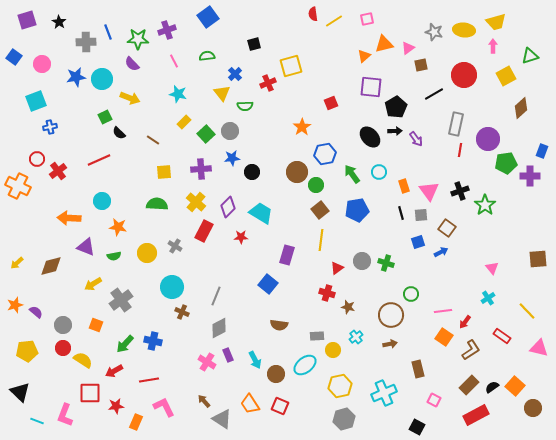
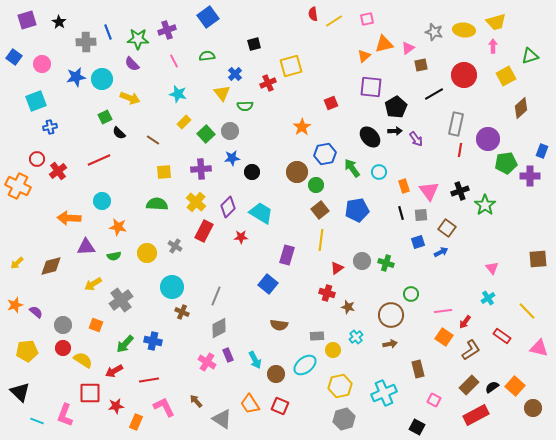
green arrow at (352, 174): moved 6 px up
purple triangle at (86, 247): rotated 24 degrees counterclockwise
brown arrow at (204, 401): moved 8 px left
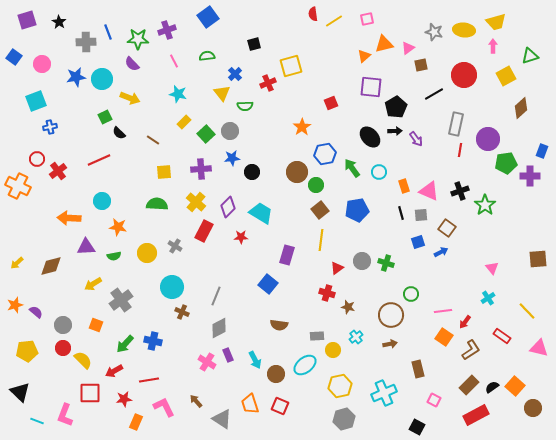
pink triangle at (429, 191): rotated 30 degrees counterclockwise
yellow semicircle at (83, 360): rotated 12 degrees clockwise
orange trapezoid at (250, 404): rotated 15 degrees clockwise
red star at (116, 406): moved 8 px right, 7 px up
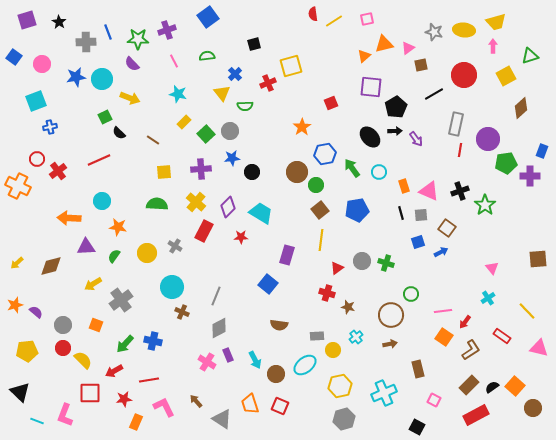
green semicircle at (114, 256): rotated 136 degrees clockwise
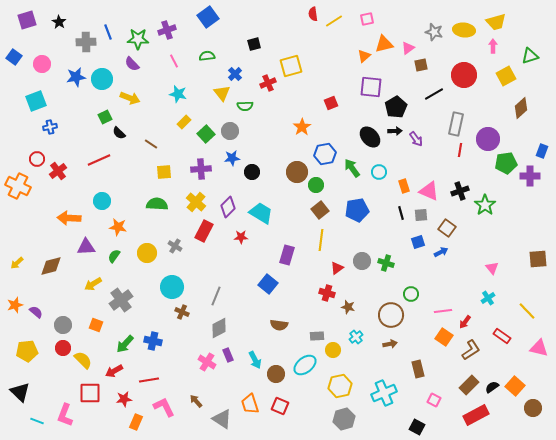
brown line at (153, 140): moved 2 px left, 4 px down
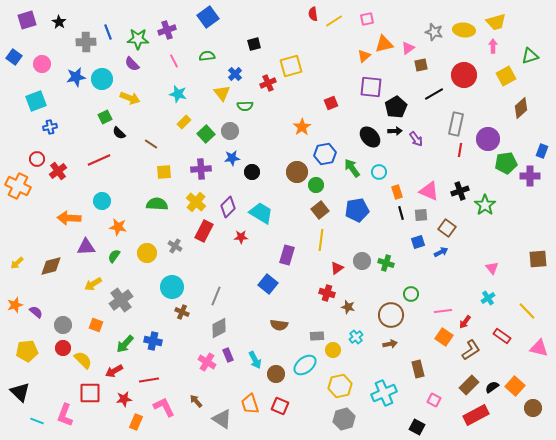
orange rectangle at (404, 186): moved 7 px left, 6 px down
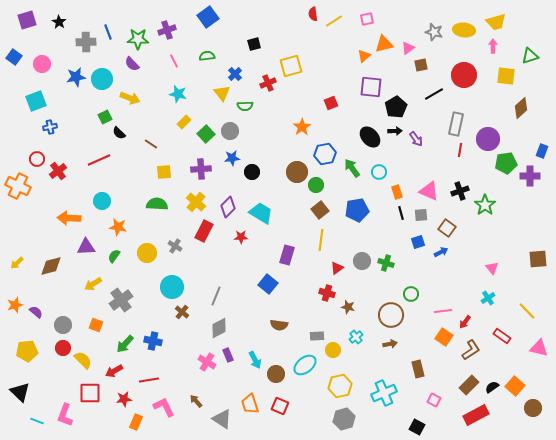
yellow square at (506, 76): rotated 36 degrees clockwise
brown cross at (182, 312): rotated 16 degrees clockwise
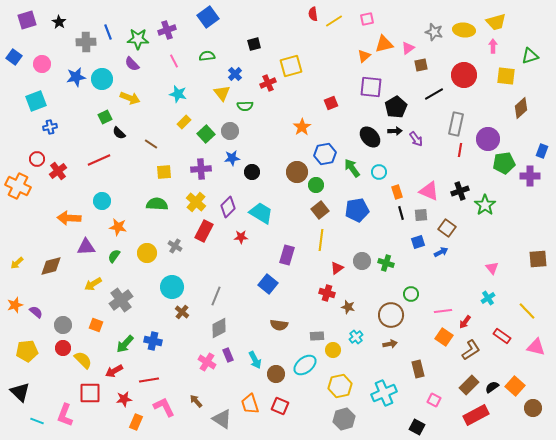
green pentagon at (506, 163): moved 2 px left
pink triangle at (539, 348): moved 3 px left, 1 px up
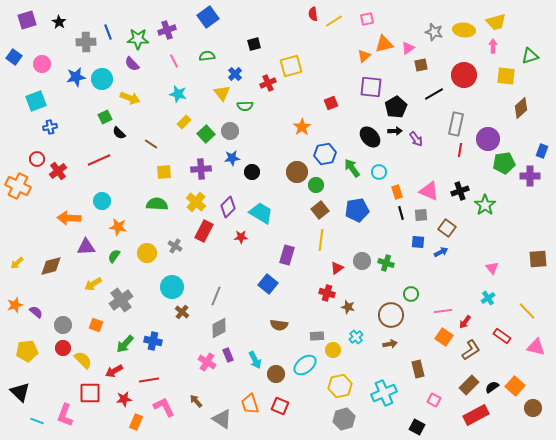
blue square at (418, 242): rotated 24 degrees clockwise
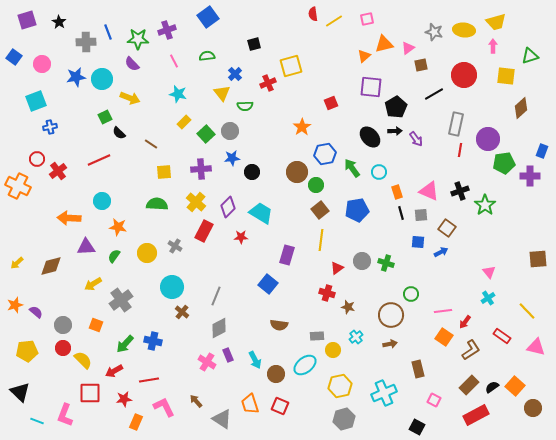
pink triangle at (492, 268): moved 3 px left, 4 px down
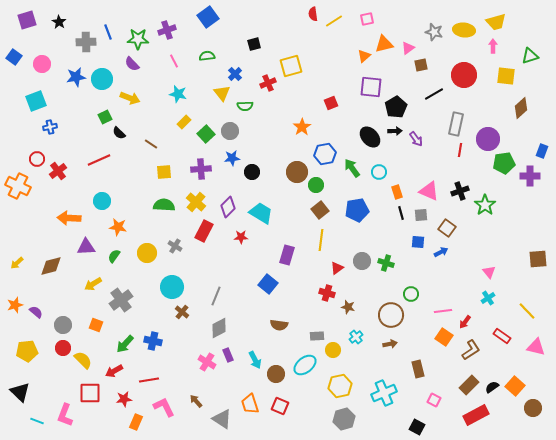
green semicircle at (157, 204): moved 7 px right, 1 px down
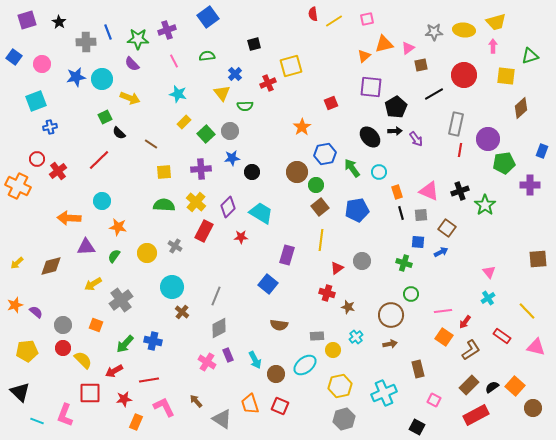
gray star at (434, 32): rotated 18 degrees counterclockwise
red line at (99, 160): rotated 20 degrees counterclockwise
purple cross at (530, 176): moved 9 px down
brown square at (320, 210): moved 3 px up
green cross at (386, 263): moved 18 px right
